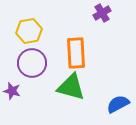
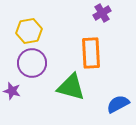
orange rectangle: moved 15 px right
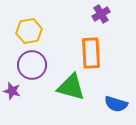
purple cross: moved 1 px left, 1 px down
purple circle: moved 2 px down
blue semicircle: moved 2 px left; rotated 135 degrees counterclockwise
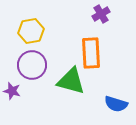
yellow hexagon: moved 2 px right
green triangle: moved 6 px up
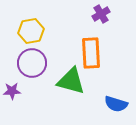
purple circle: moved 2 px up
purple star: rotated 18 degrees counterclockwise
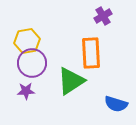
purple cross: moved 2 px right, 2 px down
yellow hexagon: moved 4 px left, 10 px down
green triangle: rotated 48 degrees counterclockwise
purple star: moved 14 px right
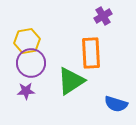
purple circle: moved 1 px left
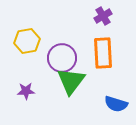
orange rectangle: moved 12 px right
purple circle: moved 31 px right, 5 px up
green triangle: rotated 20 degrees counterclockwise
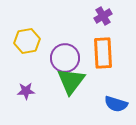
purple circle: moved 3 px right
